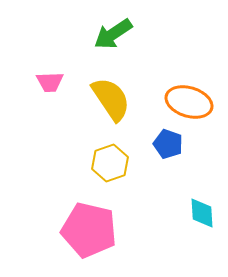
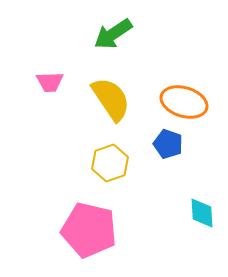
orange ellipse: moved 5 px left
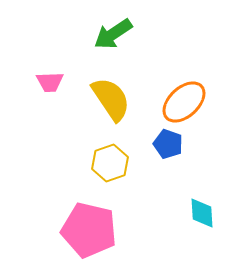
orange ellipse: rotated 60 degrees counterclockwise
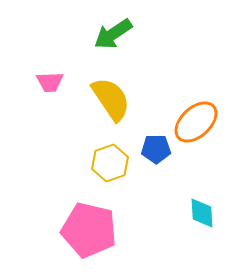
orange ellipse: moved 12 px right, 20 px down
blue pentagon: moved 12 px left, 5 px down; rotated 20 degrees counterclockwise
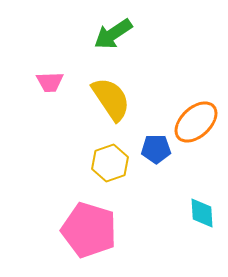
pink pentagon: rotated 4 degrees clockwise
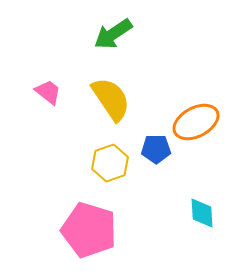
pink trapezoid: moved 2 px left, 10 px down; rotated 140 degrees counterclockwise
orange ellipse: rotated 15 degrees clockwise
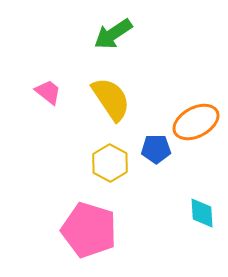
yellow hexagon: rotated 12 degrees counterclockwise
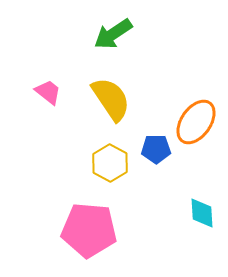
orange ellipse: rotated 27 degrees counterclockwise
pink pentagon: rotated 12 degrees counterclockwise
